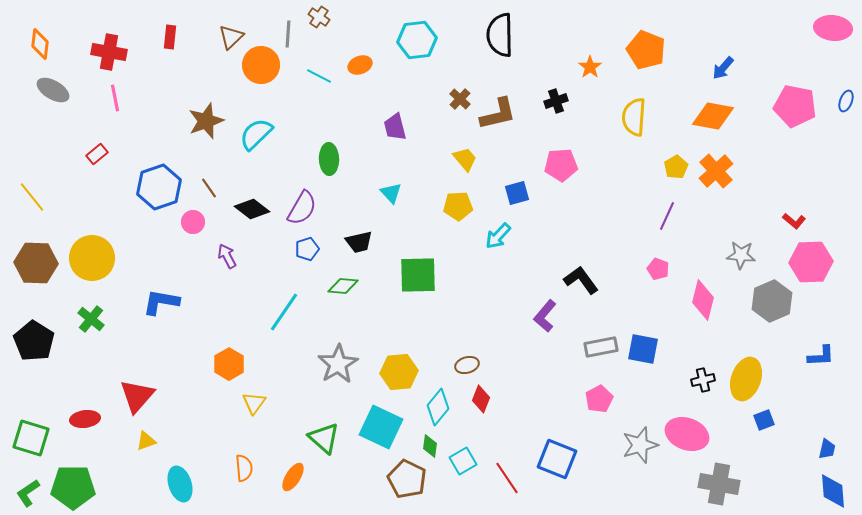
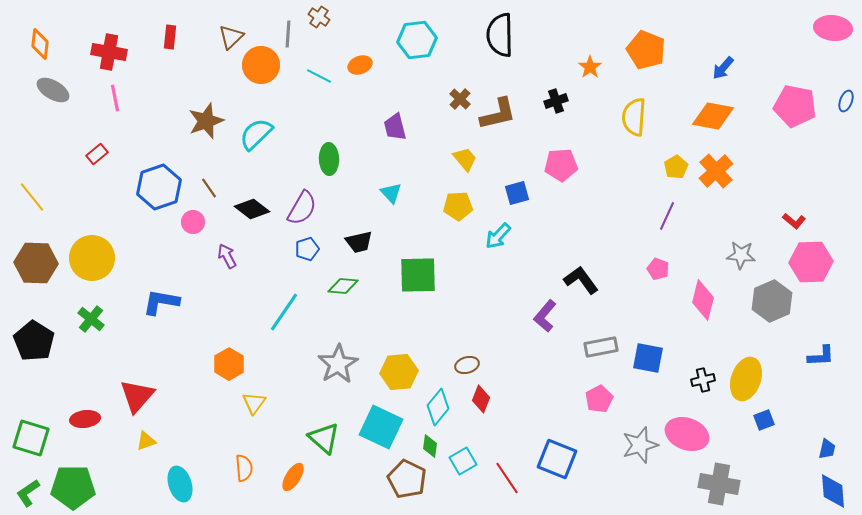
blue square at (643, 349): moved 5 px right, 9 px down
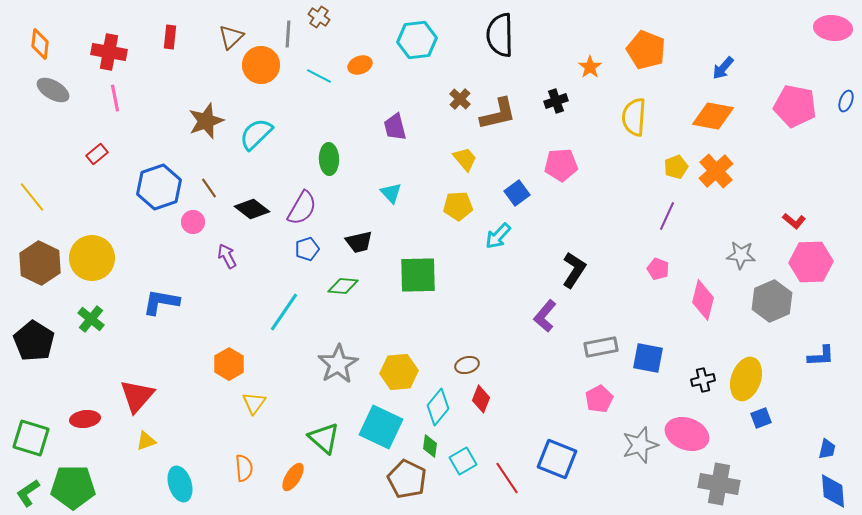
yellow pentagon at (676, 167): rotated 10 degrees clockwise
blue square at (517, 193): rotated 20 degrees counterclockwise
brown hexagon at (36, 263): moved 4 px right; rotated 24 degrees clockwise
black L-shape at (581, 280): moved 7 px left, 10 px up; rotated 69 degrees clockwise
blue square at (764, 420): moved 3 px left, 2 px up
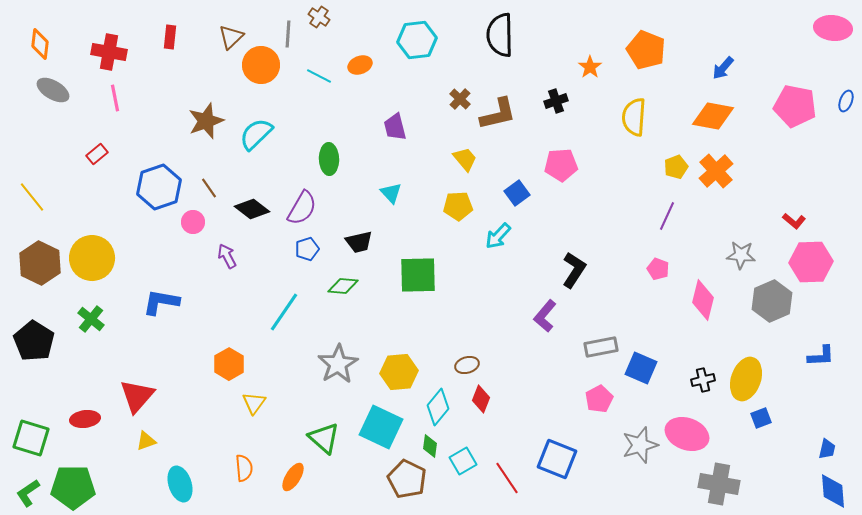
blue square at (648, 358): moved 7 px left, 10 px down; rotated 12 degrees clockwise
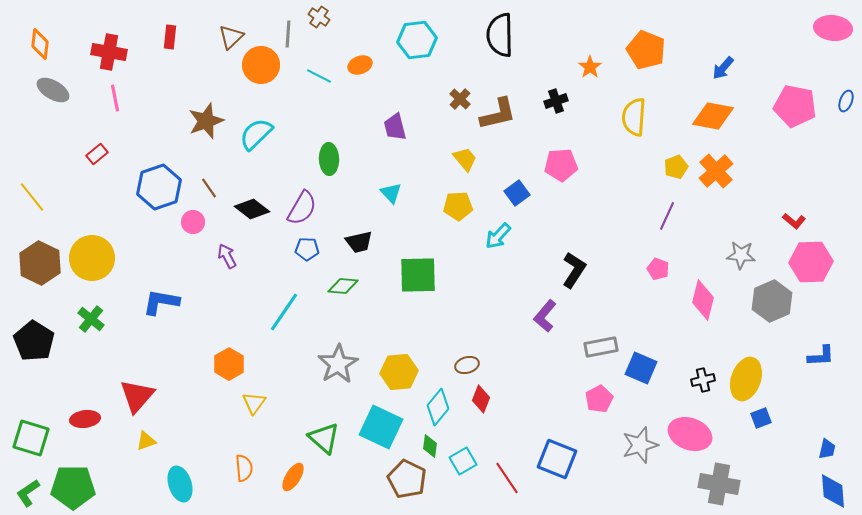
blue pentagon at (307, 249): rotated 20 degrees clockwise
pink ellipse at (687, 434): moved 3 px right
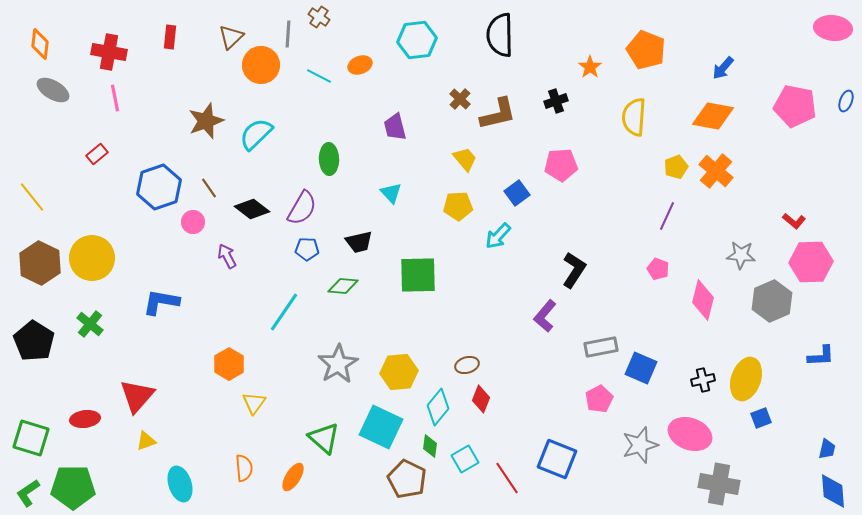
orange cross at (716, 171): rotated 8 degrees counterclockwise
green cross at (91, 319): moved 1 px left, 5 px down
cyan square at (463, 461): moved 2 px right, 2 px up
